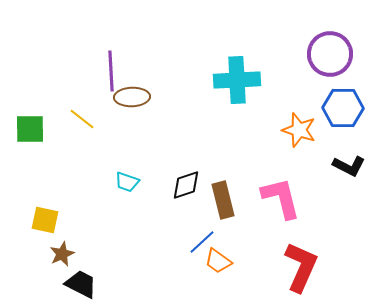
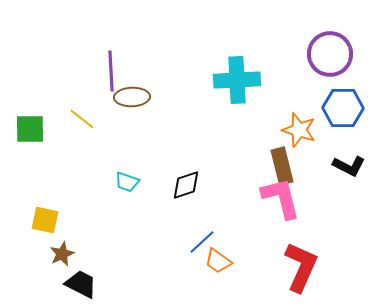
brown rectangle: moved 59 px right, 34 px up
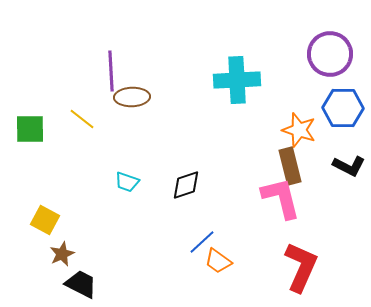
brown rectangle: moved 8 px right
yellow square: rotated 16 degrees clockwise
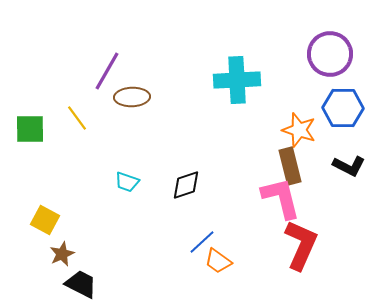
purple line: moved 4 px left; rotated 33 degrees clockwise
yellow line: moved 5 px left, 1 px up; rotated 16 degrees clockwise
red L-shape: moved 22 px up
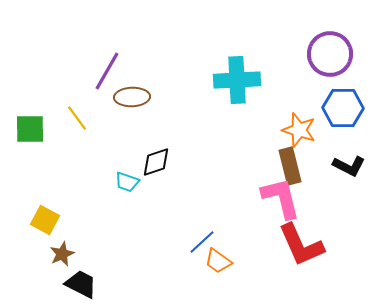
black diamond: moved 30 px left, 23 px up
red L-shape: rotated 132 degrees clockwise
